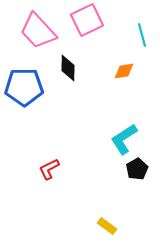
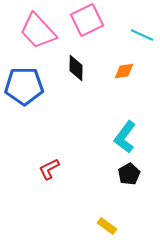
cyan line: rotated 50 degrees counterclockwise
black diamond: moved 8 px right
blue pentagon: moved 1 px up
cyan L-shape: moved 1 px right, 2 px up; rotated 20 degrees counterclockwise
black pentagon: moved 8 px left, 5 px down
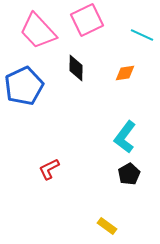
orange diamond: moved 1 px right, 2 px down
blue pentagon: rotated 24 degrees counterclockwise
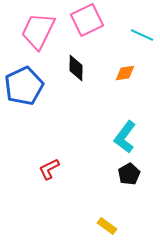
pink trapezoid: rotated 69 degrees clockwise
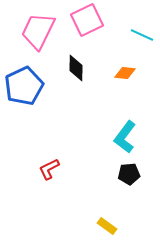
orange diamond: rotated 15 degrees clockwise
black pentagon: rotated 25 degrees clockwise
